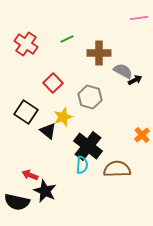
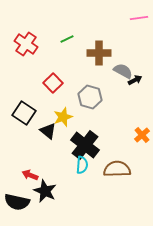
black square: moved 2 px left, 1 px down
black cross: moved 3 px left, 1 px up
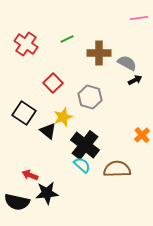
gray semicircle: moved 4 px right, 8 px up
cyan semicircle: rotated 54 degrees counterclockwise
black star: moved 2 px right, 2 px down; rotated 30 degrees counterclockwise
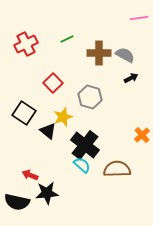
red cross: rotated 30 degrees clockwise
gray semicircle: moved 2 px left, 8 px up
black arrow: moved 4 px left, 2 px up
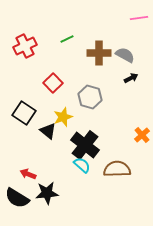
red cross: moved 1 px left, 2 px down
red arrow: moved 2 px left, 1 px up
black semicircle: moved 4 px up; rotated 20 degrees clockwise
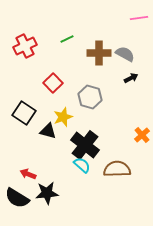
gray semicircle: moved 1 px up
black triangle: rotated 24 degrees counterclockwise
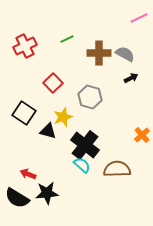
pink line: rotated 18 degrees counterclockwise
